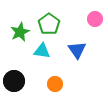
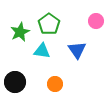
pink circle: moved 1 px right, 2 px down
black circle: moved 1 px right, 1 px down
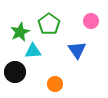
pink circle: moved 5 px left
cyan triangle: moved 9 px left; rotated 12 degrees counterclockwise
black circle: moved 10 px up
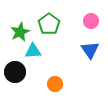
blue triangle: moved 13 px right
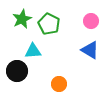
green pentagon: rotated 10 degrees counterclockwise
green star: moved 2 px right, 13 px up
blue triangle: rotated 24 degrees counterclockwise
black circle: moved 2 px right, 1 px up
orange circle: moved 4 px right
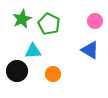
pink circle: moved 4 px right
orange circle: moved 6 px left, 10 px up
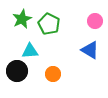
cyan triangle: moved 3 px left
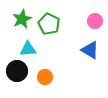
cyan triangle: moved 2 px left, 2 px up
orange circle: moved 8 px left, 3 px down
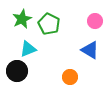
cyan triangle: rotated 18 degrees counterclockwise
orange circle: moved 25 px right
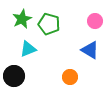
green pentagon: rotated 10 degrees counterclockwise
black circle: moved 3 px left, 5 px down
